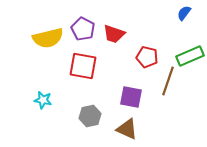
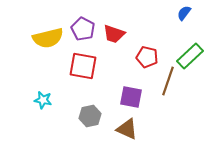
green rectangle: rotated 20 degrees counterclockwise
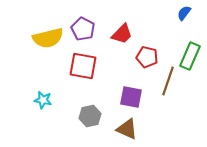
red trapezoid: moved 8 px right; rotated 65 degrees counterclockwise
green rectangle: rotated 24 degrees counterclockwise
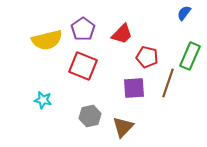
purple pentagon: rotated 10 degrees clockwise
yellow semicircle: moved 1 px left, 2 px down
red square: rotated 12 degrees clockwise
brown line: moved 2 px down
purple square: moved 3 px right, 9 px up; rotated 15 degrees counterclockwise
brown triangle: moved 4 px left, 2 px up; rotated 50 degrees clockwise
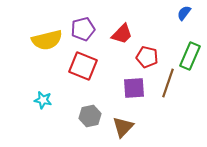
purple pentagon: rotated 20 degrees clockwise
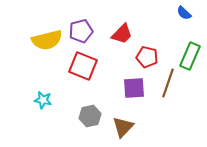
blue semicircle: rotated 84 degrees counterclockwise
purple pentagon: moved 2 px left, 2 px down
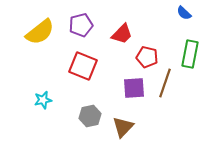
purple pentagon: moved 6 px up
yellow semicircle: moved 7 px left, 8 px up; rotated 24 degrees counterclockwise
green rectangle: moved 2 px up; rotated 12 degrees counterclockwise
brown line: moved 3 px left
cyan star: rotated 24 degrees counterclockwise
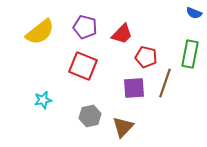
blue semicircle: moved 10 px right; rotated 21 degrees counterclockwise
purple pentagon: moved 4 px right, 2 px down; rotated 30 degrees clockwise
red pentagon: moved 1 px left
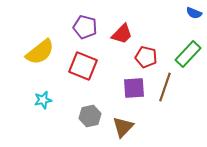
yellow semicircle: moved 20 px down
green rectangle: moved 2 px left; rotated 32 degrees clockwise
brown line: moved 4 px down
